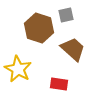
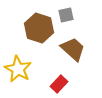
red rectangle: rotated 54 degrees counterclockwise
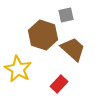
brown hexagon: moved 4 px right, 7 px down
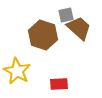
brown trapezoid: moved 6 px right, 21 px up
yellow star: moved 1 px left, 2 px down
red rectangle: rotated 42 degrees clockwise
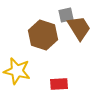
brown trapezoid: rotated 16 degrees clockwise
yellow star: rotated 16 degrees counterclockwise
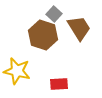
gray square: moved 12 px left, 1 px up; rotated 35 degrees counterclockwise
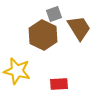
gray square: rotated 28 degrees clockwise
brown hexagon: rotated 8 degrees clockwise
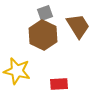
gray square: moved 9 px left, 1 px up
brown trapezoid: moved 1 px left, 2 px up
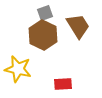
yellow star: moved 1 px right, 2 px up
red rectangle: moved 4 px right
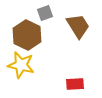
brown hexagon: moved 16 px left
yellow star: moved 3 px right, 4 px up
red rectangle: moved 12 px right
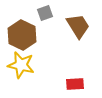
brown hexagon: moved 5 px left
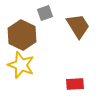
yellow star: rotated 8 degrees clockwise
